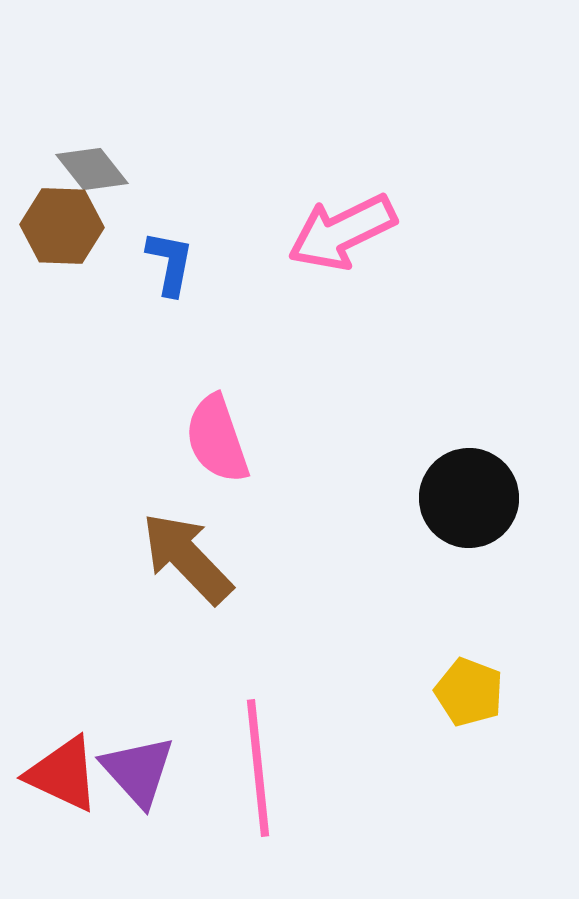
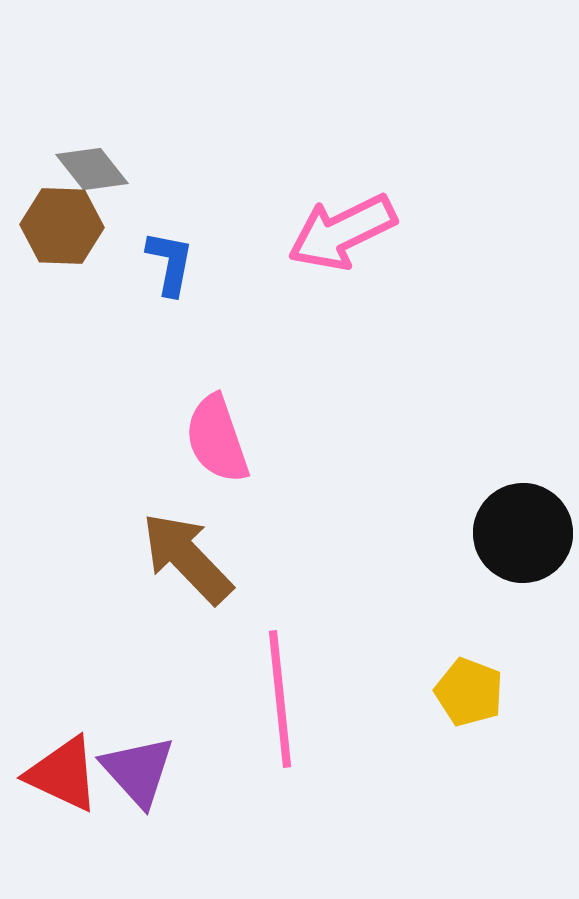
black circle: moved 54 px right, 35 px down
pink line: moved 22 px right, 69 px up
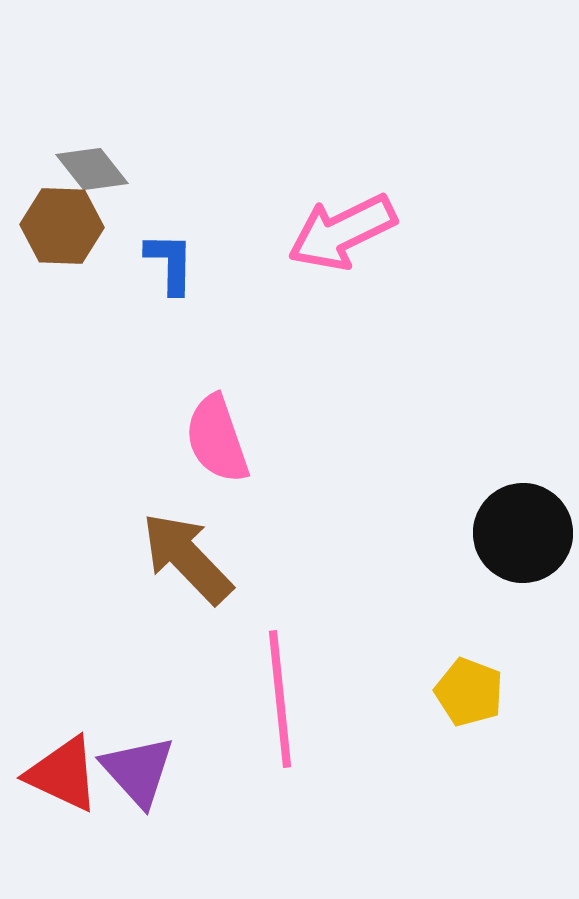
blue L-shape: rotated 10 degrees counterclockwise
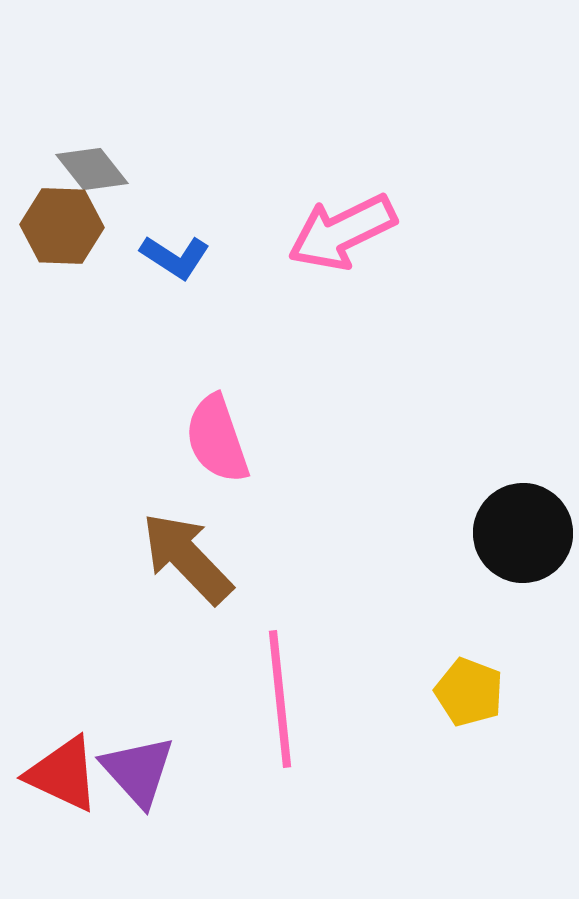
blue L-shape: moved 5 px right, 6 px up; rotated 122 degrees clockwise
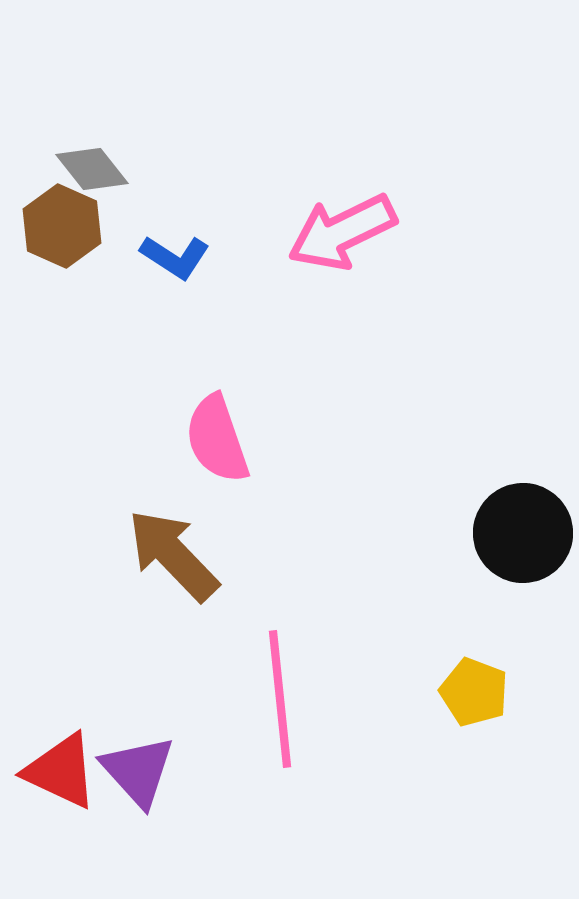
brown hexagon: rotated 22 degrees clockwise
brown arrow: moved 14 px left, 3 px up
yellow pentagon: moved 5 px right
red triangle: moved 2 px left, 3 px up
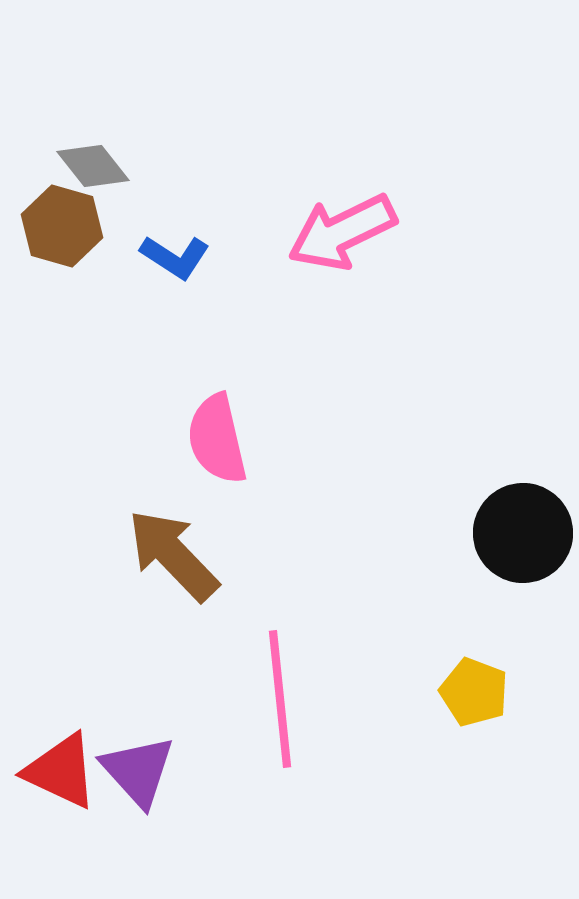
gray diamond: moved 1 px right, 3 px up
brown hexagon: rotated 8 degrees counterclockwise
pink semicircle: rotated 6 degrees clockwise
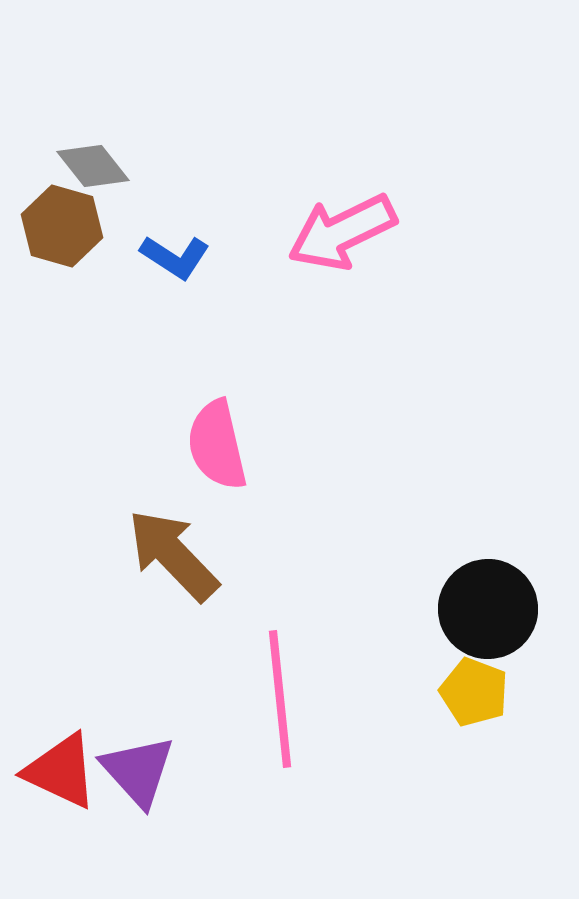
pink semicircle: moved 6 px down
black circle: moved 35 px left, 76 px down
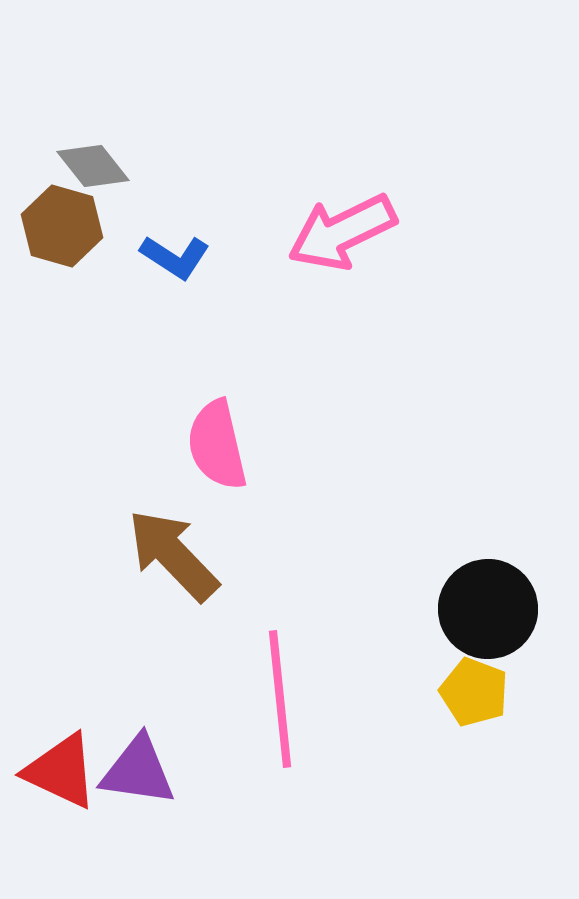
purple triangle: rotated 40 degrees counterclockwise
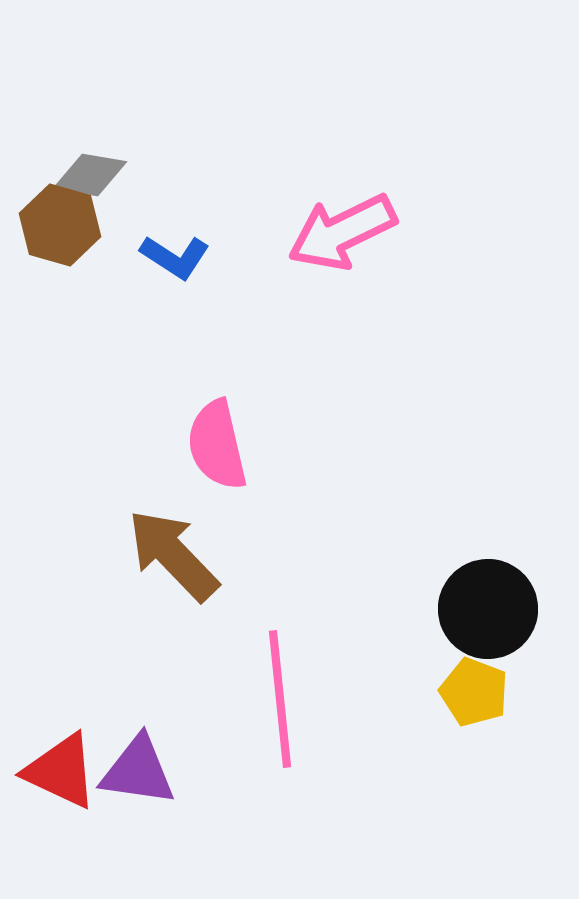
gray diamond: moved 3 px left, 9 px down; rotated 42 degrees counterclockwise
brown hexagon: moved 2 px left, 1 px up
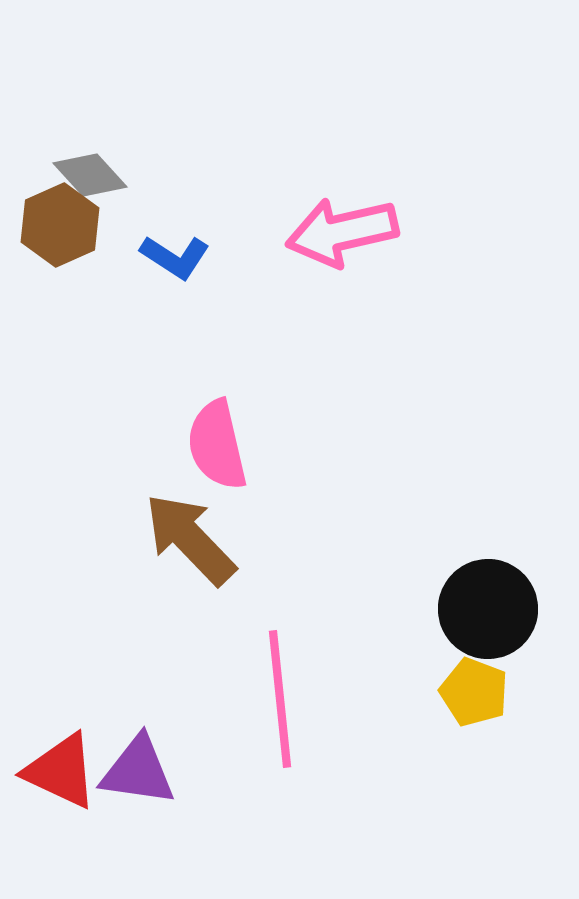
gray diamond: rotated 38 degrees clockwise
brown hexagon: rotated 20 degrees clockwise
pink arrow: rotated 13 degrees clockwise
brown arrow: moved 17 px right, 16 px up
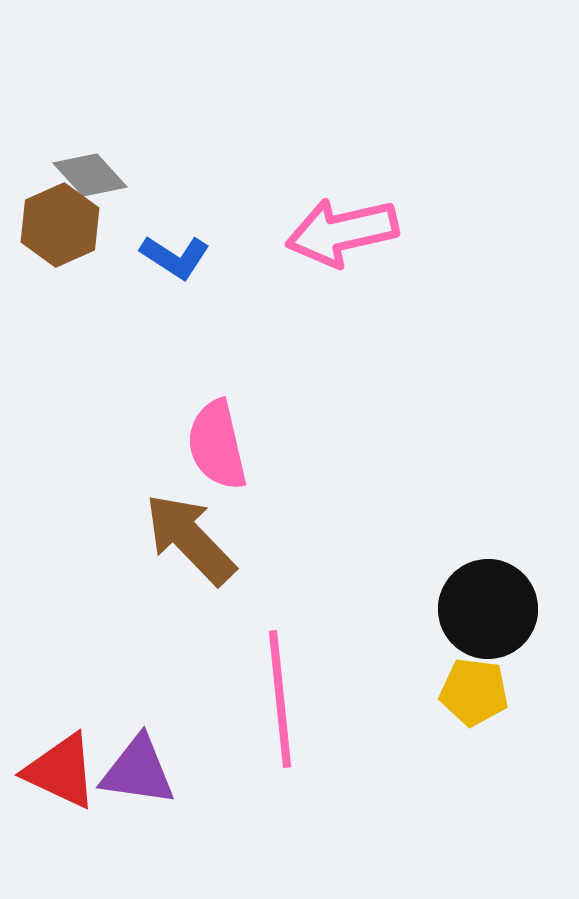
yellow pentagon: rotated 14 degrees counterclockwise
